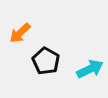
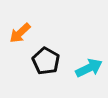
cyan arrow: moved 1 px left, 1 px up
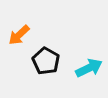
orange arrow: moved 1 px left, 2 px down
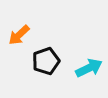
black pentagon: rotated 24 degrees clockwise
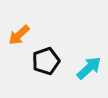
cyan arrow: rotated 16 degrees counterclockwise
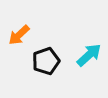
cyan arrow: moved 13 px up
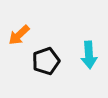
cyan arrow: rotated 128 degrees clockwise
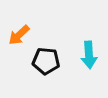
black pentagon: rotated 24 degrees clockwise
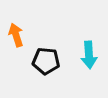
orange arrow: moved 3 px left; rotated 115 degrees clockwise
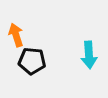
black pentagon: moved 14 px left
